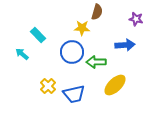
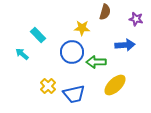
brown semicircle: moved 8 px right
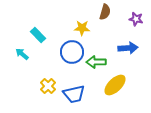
blue arrow: moved 3 px right, 3 px down
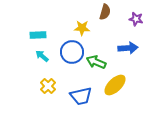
cyan rectangle: rotated 49 degrees counterclockwise
cyan arrow: moved 20 px right, 2 px down
green arrow: rotated 24 degrees clockwise
blue trapezoid: moved 7 px right, 2 px down
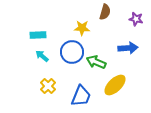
blue trapezoid: rotated 55 degrees counterclockwise
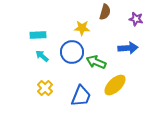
yellow cross: moved 3 px left, 2 px down
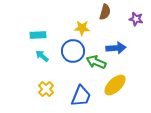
blue arrow: moved 12 px left
blue circle: moved 1 px right, 1 px up
yellow cross: moved 1 px right, 1 px down
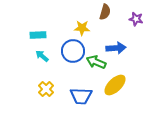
blue trapezoid: rotated 70 degrees clockwise
